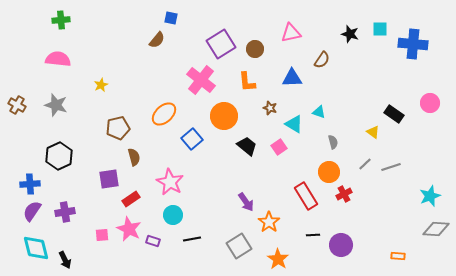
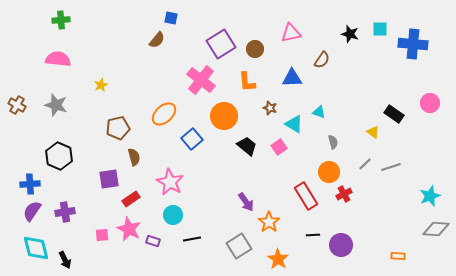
black hexagon at (59, 156): rotated 12 degrees counterclockwise
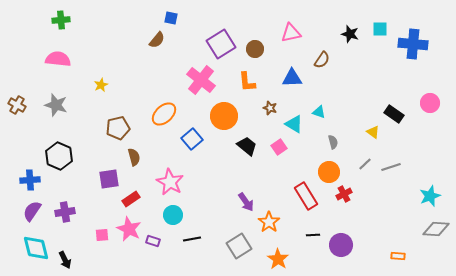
blue cross at (30, 184): moved 4 px up
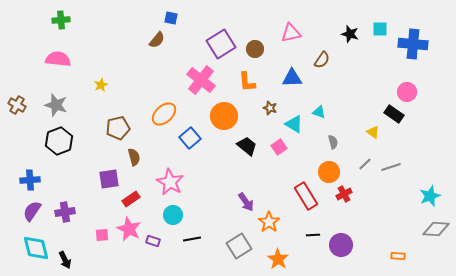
pink circle at (430, 103): moved 23 px left, 11 px up
blue square at (192, 139): moved 2 px left, 1 px up
black hexagon at (59, 156): moved 15 px up; rotated 16 degrees clockwise
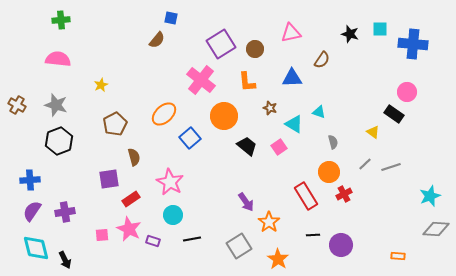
brown pentagon at (118, 128): moved 3 px left, 4 px up; rotated 15 degrees counterclockwise
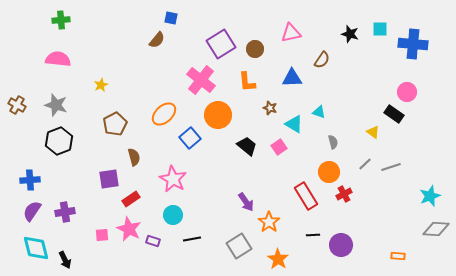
orange circle at (224, 116): moved 6 px left, 1 px up
pink star at (170, 182): moved 3 px right, 3 px up
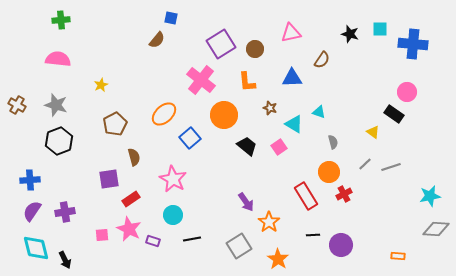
orange circle at (218, 115): moved 6 px right
cyan star at (430, 196): rotated 10 degrees clockwise
